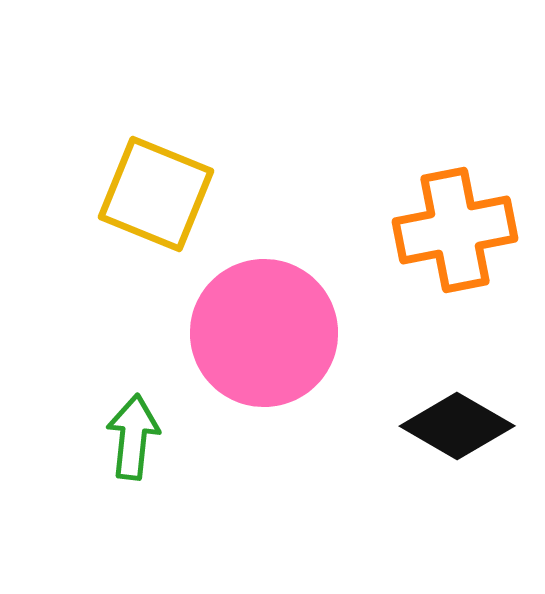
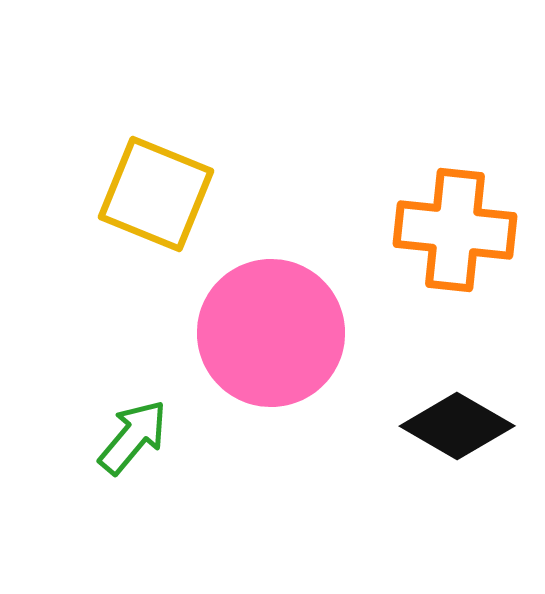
orange cross: rotated 17 degrees clockwise
pink circle: moved 7 px right
green arrow: rotated 34 degrees clockwise
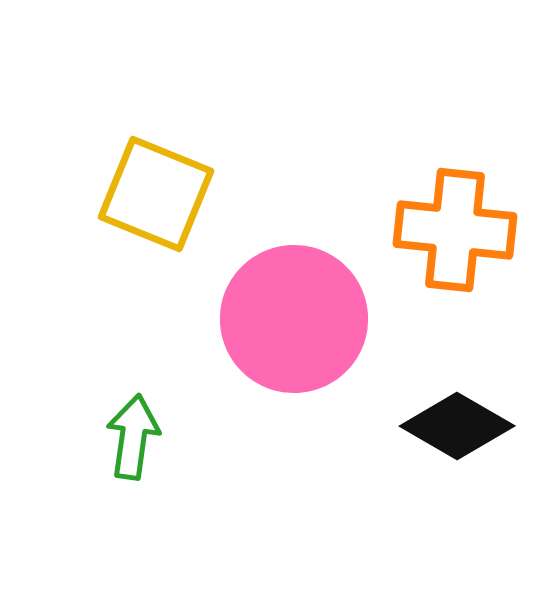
pink circle: moved 23 px right, 14 px up
green arrow: rotated 32 degrees counterclockwise
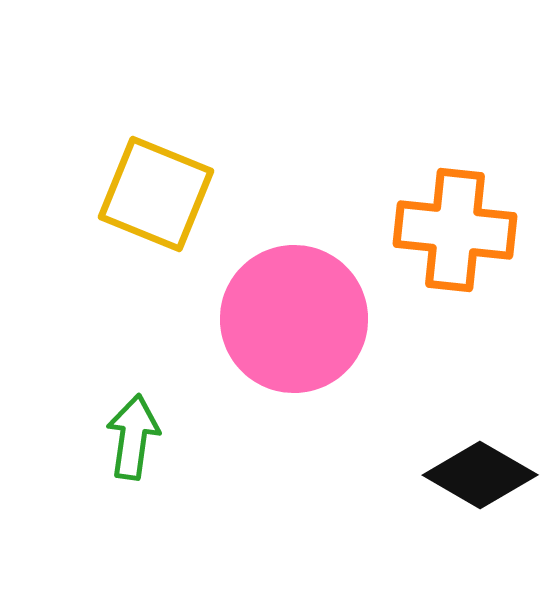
black diamond: moved 23 px right, 49 px down
